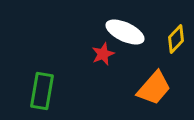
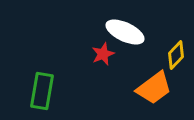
yellow diamond: moved 16 px down
orange trapezoid: rotated 12 degrees clockwise
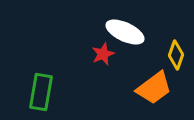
yellow diamond: rotated 24 degrees counterclockwise
green rectangle: moved 1 px left, 1 px down
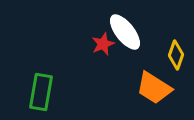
white ellipse: rotated 27 degrees clockwise
red star: moved 10 px up
orange trapezoid: rotated 69 degrees clockwise
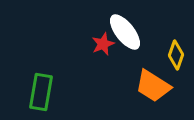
orange trapezoid: moved 1 px left, 2 px up
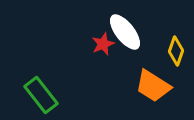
yellow diamond: moved 4 px up
green rectangle: moved 3 px down; rotated 48 degrees counterclockwise
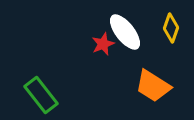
yellow diamond: moved 5 px left, 23 px up
